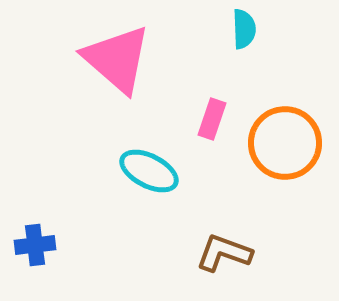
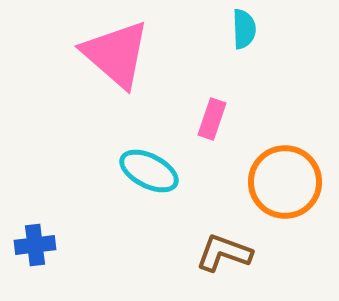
pink triangle: moved 1 px left, 5 px up
orange circle: moved 39 px down
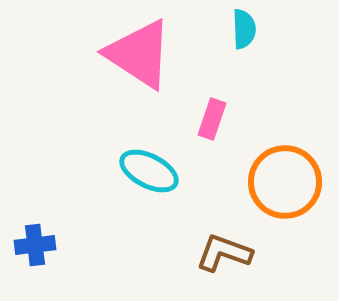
pink triangle: moved 23 px right; rotated 8 degrees counterclockwise
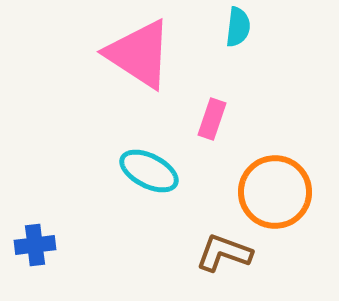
cyan semicircle: moved 6 px left, 2 px up; rotated 9 degrees clockwise
orange circle: moved 10 px left, 10 px down
